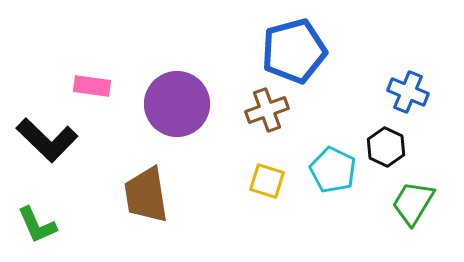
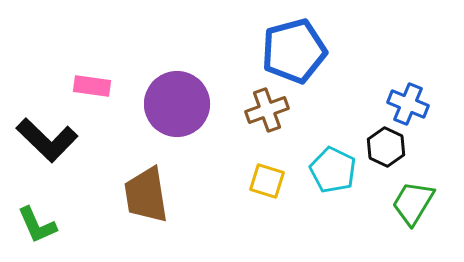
blue cross: moved 12 px down
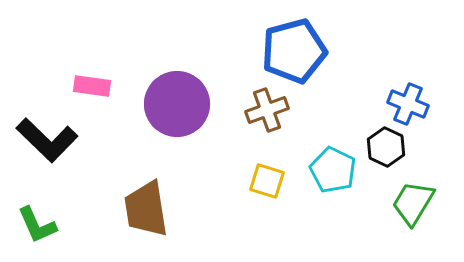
brown trapezoid: moved 14 px down
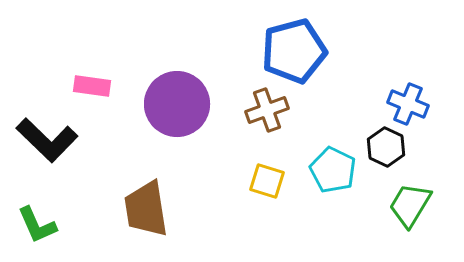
green trapezoid: moved 3 px left, 2 px down
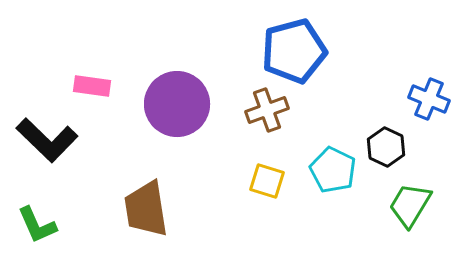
blue cross: moved 21 px right, 5 px up
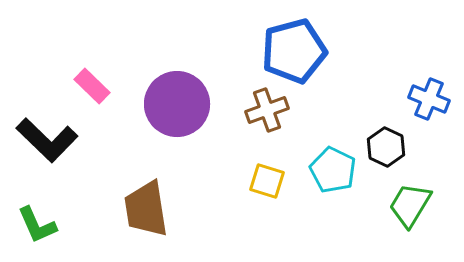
pink rectangle: rotated 36 degrees clockwise
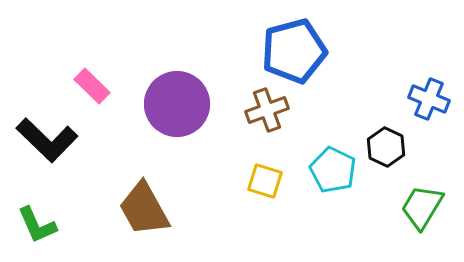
yellow square: moved 2 px left
green trapezoid: moved 12 px right, 2 px down
brown trapezoid: moved 2 px left; rotated 20 degrees counterclockwise
